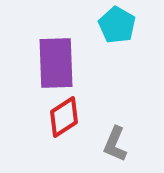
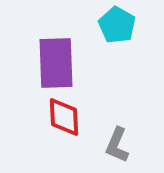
red diamond: rotated 60 degrees counterclockwise
gray L-shape: moved 2 px right, 1 px down
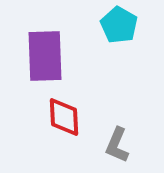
cyan pentagon: moved 2 px right
purple rectangle: moved 11 px left, 7 px up
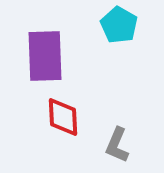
red diamond: moved 1 px left
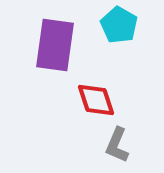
purple rectangle: moved 10 px right, 11 px up; rotated 10 degrees clockwise
red diamond: moved 33 px right, 17 px up; rotated 15 degrees counterclockwise
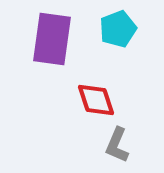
cyan pentagon: moved 1 px left, 4 px down; rotated 21 degrees clockwise
purple rectangle: moved 3 px left, 6 px up
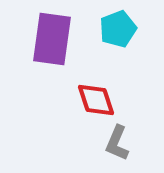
gray L-shape: moved 2 px up
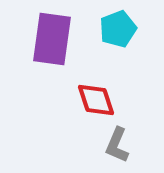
gray L-shape: moved 2 px down
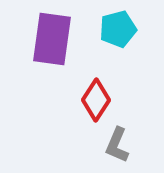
cyan pentagon: rotated 6 degrees clockwise
red diamond: rotated 51 degrees clockwise
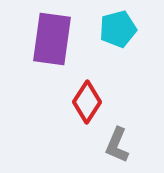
red diamond: moved 9 px left, 2 px down
